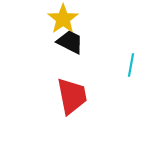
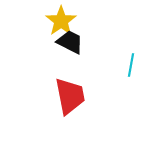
yellow star: moved 2 px left, 2 px down
red trapezoid: moved 2 px left
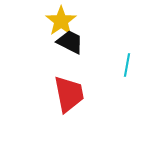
cyan line: moved 4 px left
red trapezoid: moved 1 px left, 2 px up
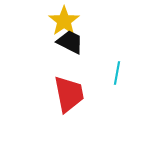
yellow star: moved 3 px right
cyan line: moved 10 px left, 8 px down
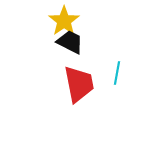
red trapezoid: moved 10 px right, 10 px up
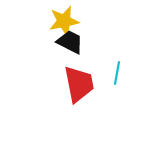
yellow star: rotated 24 degrees clockwise
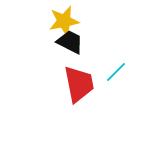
cyan line: moved 1 px left, 1 px up; rotated 35 degrees clockwise
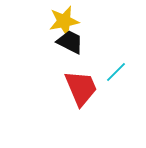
red trapezoid: moved 2 px right, 4 px down; rotated 12 degrees counterclockwise
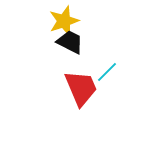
yellow star: rotated 8 degrees counterclockwise
cyan line: moved 9 px left
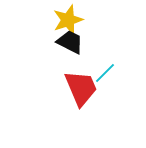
yellow star: moved 4 px right, 1 px up
cyan line: moved 2 px left, 1 px down
